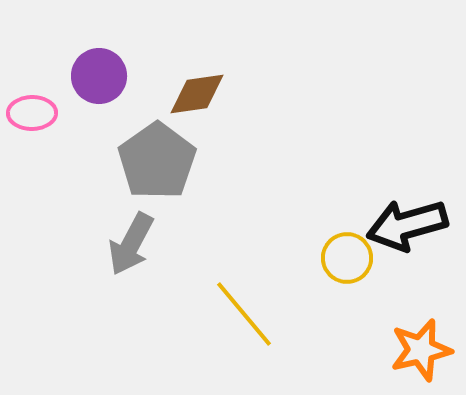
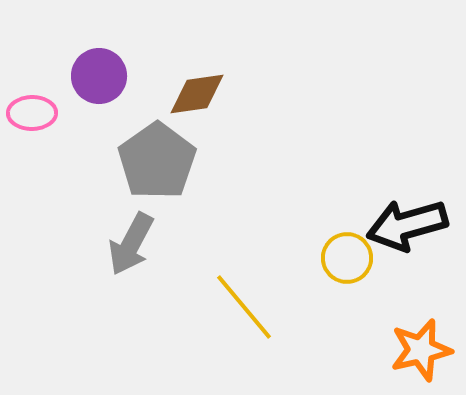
yellow line: moved 7 px up
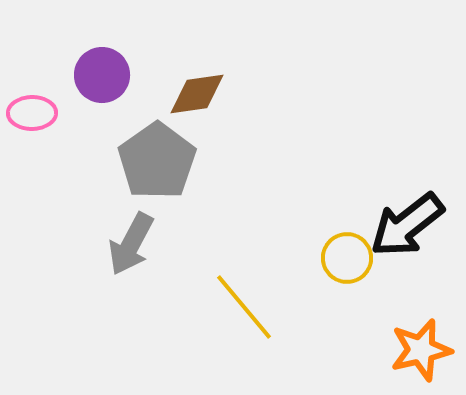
purple circle: moved 3 px right, 1 px up
black arrow: rotated 22 degrees counterclockwise
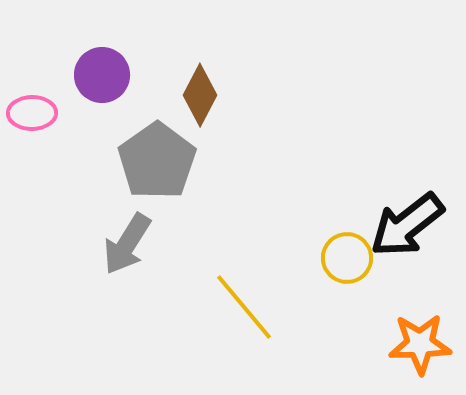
brown diamond: moved 3 px right, 1 px down; rotated 54 degrees counterclockwise
gray arrow: moved 4 px left; rotated 4 degrees clockwise
orange star: moved 1 px left, 6 px up; rotated 12 degrees clockwise
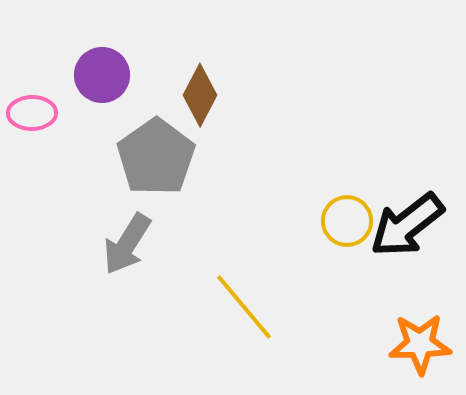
gray pentagon: moved 1 px left, 4 px up
yellow circle: moved 37 px up
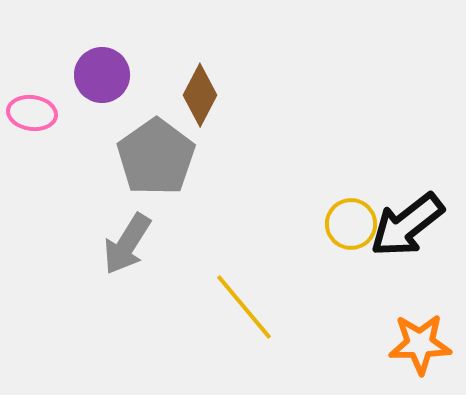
pink ellipse: rotated 9 degrees clockwise
yellow circle: moved 4 px right, 3 px down
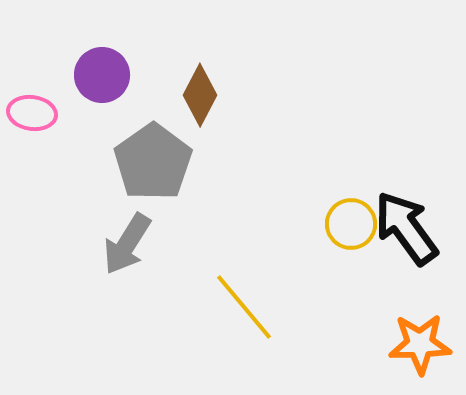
gray pentagon: moved 3 px left, 5 px down
black arrow: moved 1 px left, 3 px down; rotated 92 degrees clockwise
